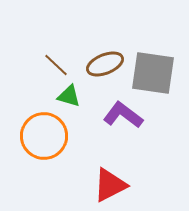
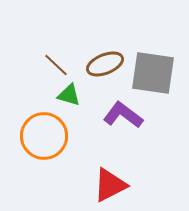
green triangle: moved 1 px up
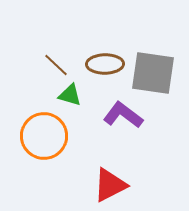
brown ellipse: rotated 21 degrees clockwise
green triangle: moved 1 px right
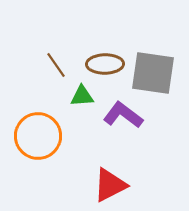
brown line: rotated 12 degrees clockwise
green triangle: moved 12 px right, 1 px down; rotated 20 degrees counterclockwise
orange circle: moved 6 px left
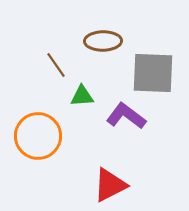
brown ellipse: moved 2 px left, 23 px up
gray square: rotated 6 degrees counterclockwise
purple L-shape: moved 3 px right, 1 px down
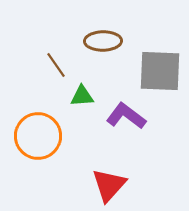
gray square: moved 7 px right, 2 px up
red triangle: moved 1 px left; rotated 21 degrees counterclockwise
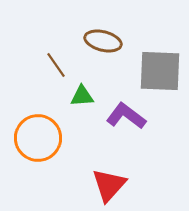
brown ellipse: rotated 15 degrees clockwise
orange circle: moved 2 px down
